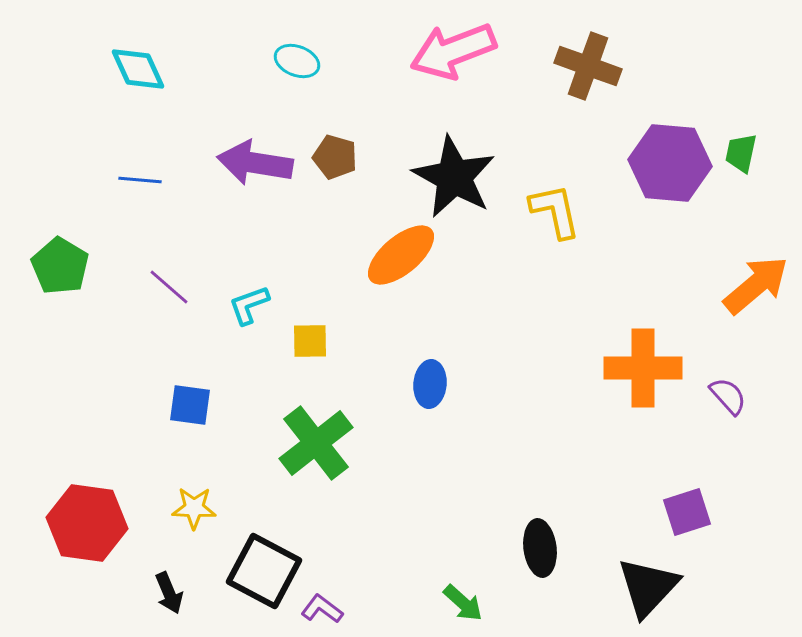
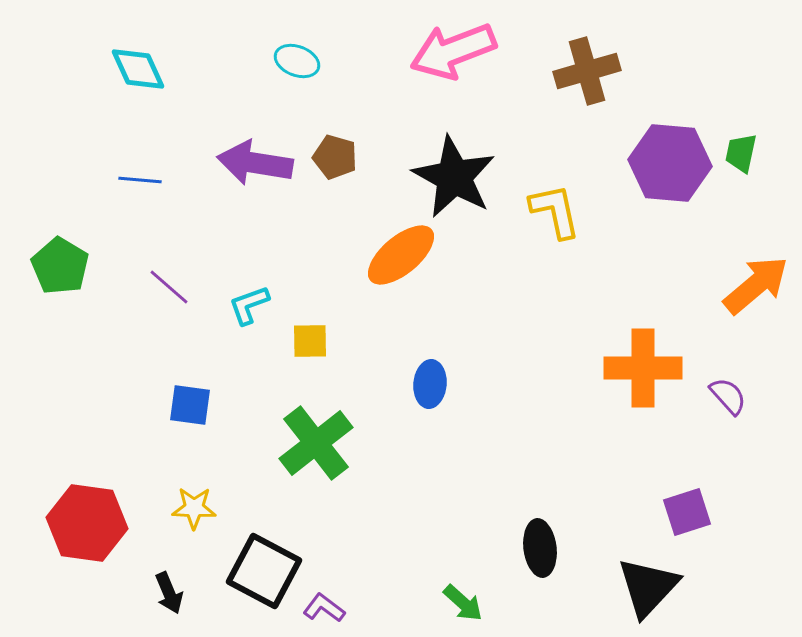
brown cross: moved 1 px left, 5 px down; rotated 36 degrees counterclockwise
purple L-shape: moved 2 px right, 1 px up
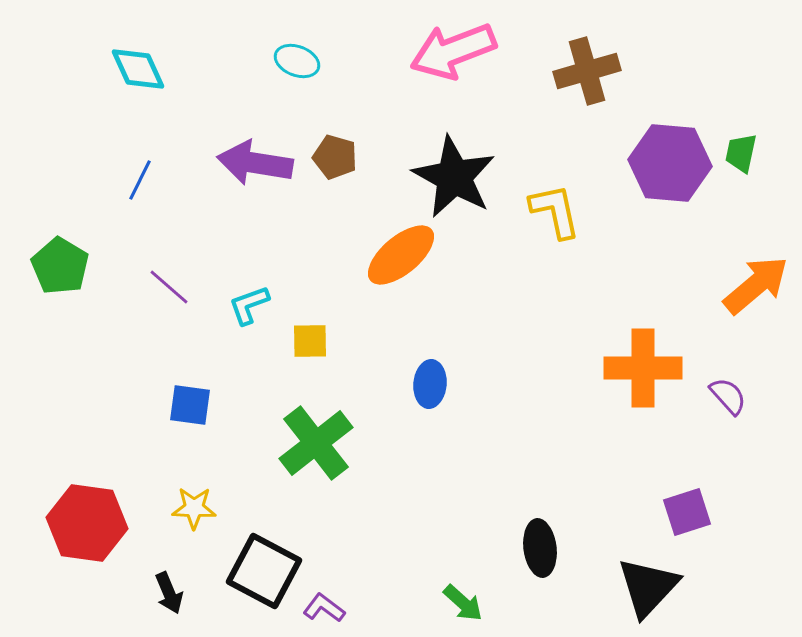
blue line: rotated 69 degrees counterclockwise
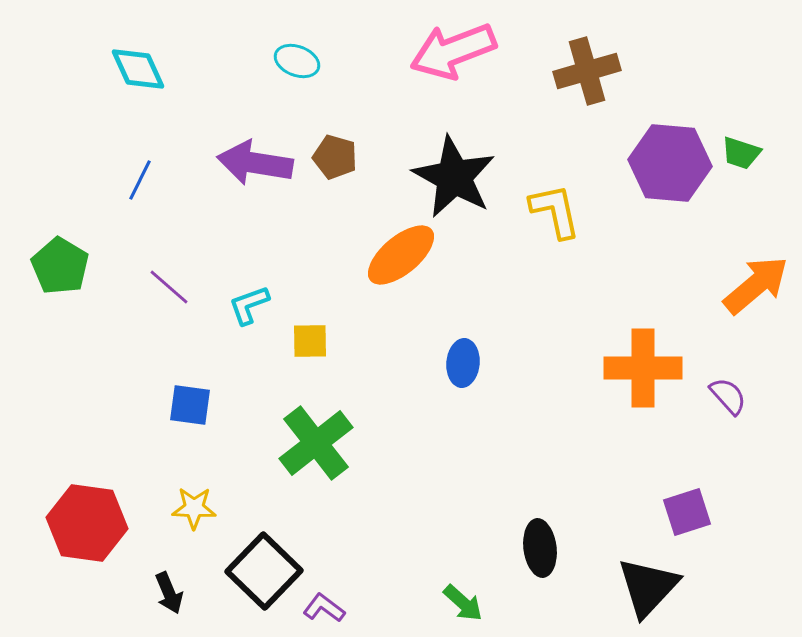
green trapezoid: rotated 84 degrees counterclockwise
blue ellipse: moved 33 px right, 21 px up
black square: rotated 16 degrees clockwise
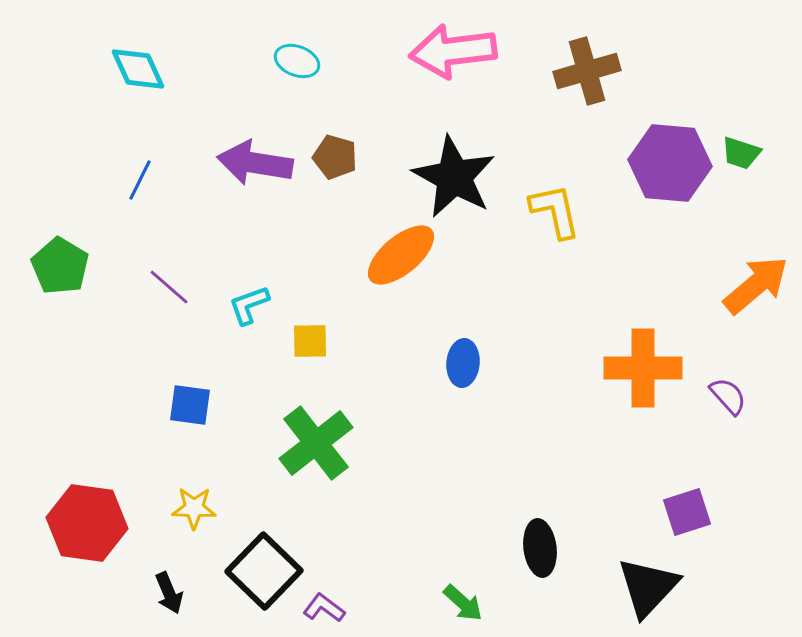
pink arrow: rotated 14 degrees clockwise
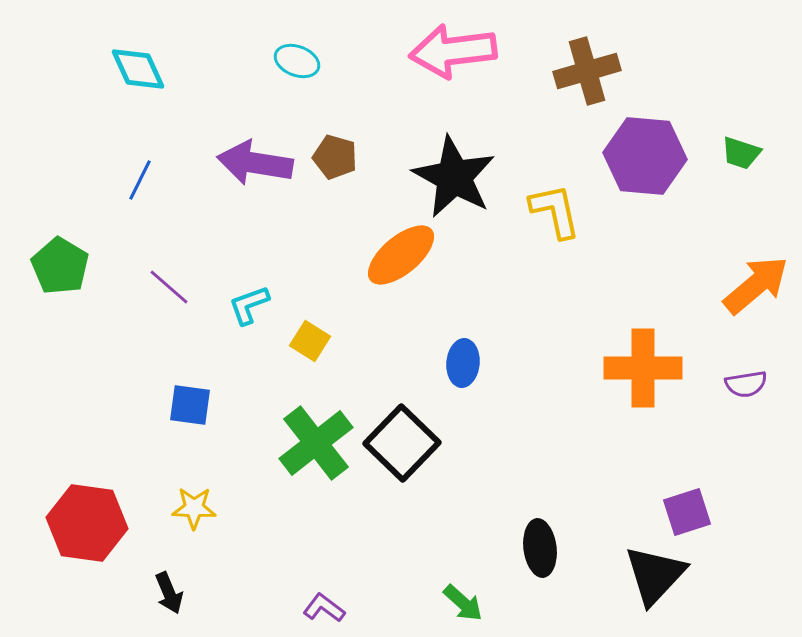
purple hexagon: moved 25 px left, 7 px up
yellow square: rotated 33 degrees clockwise
purple semicircle: moved 18 px right, 12 px up; rotated 123 degrees clockwise
black square: moved 138 px right, 128 px up
black triangle: moved 7 px right, 12 px up
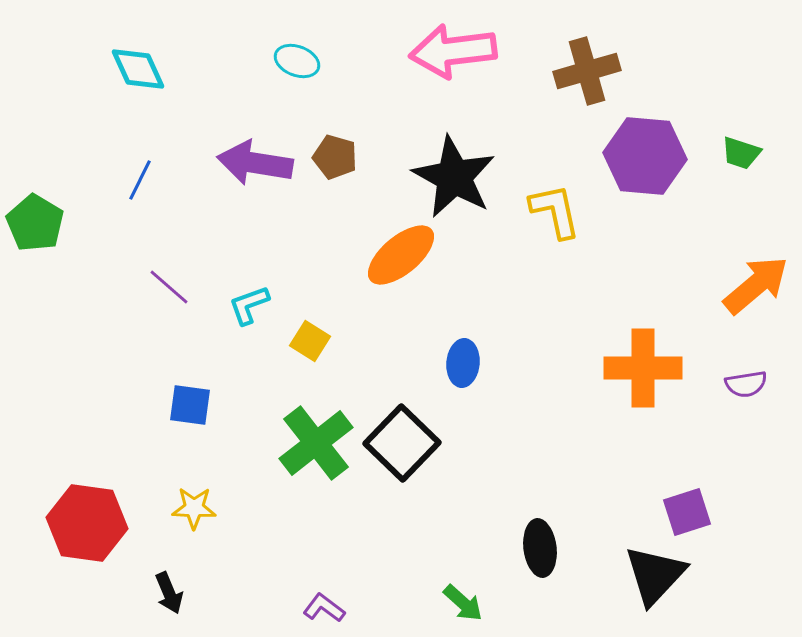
green pentagon: moved 25 px left, 43 px up
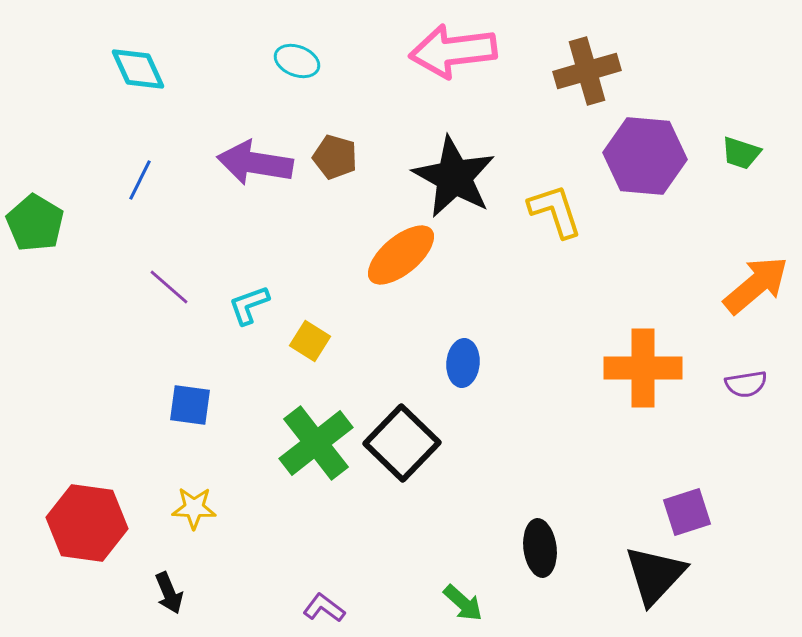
yellow L-shape: rotated 6 degrees counterclockwise
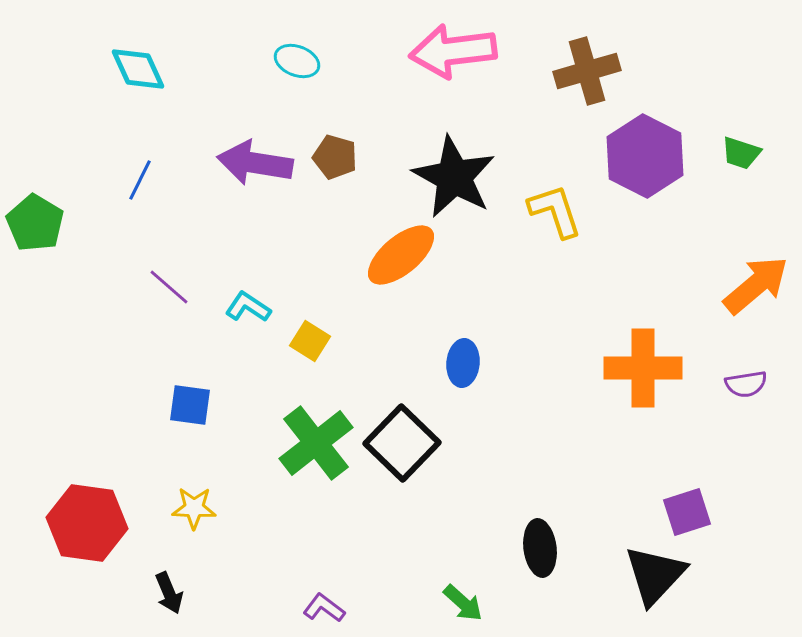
purple hexagon: rotated 22 degrees clockwise
cyan L-shape: moved 1 px left, 2 px down; rotated 54 degrees clockwise
